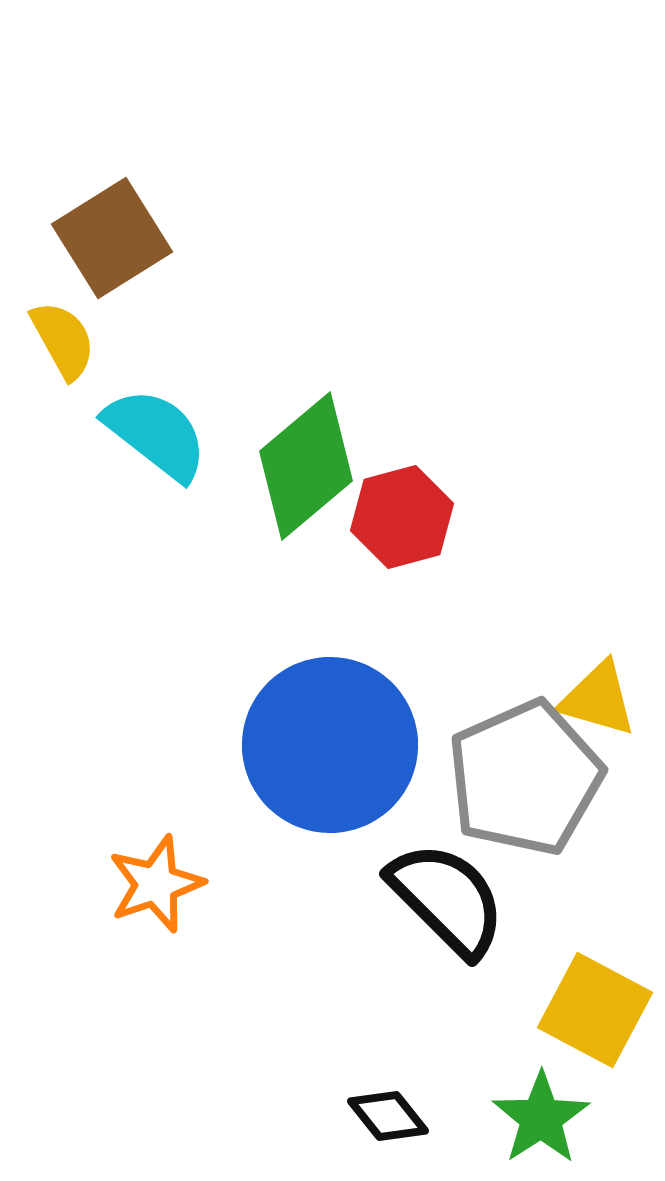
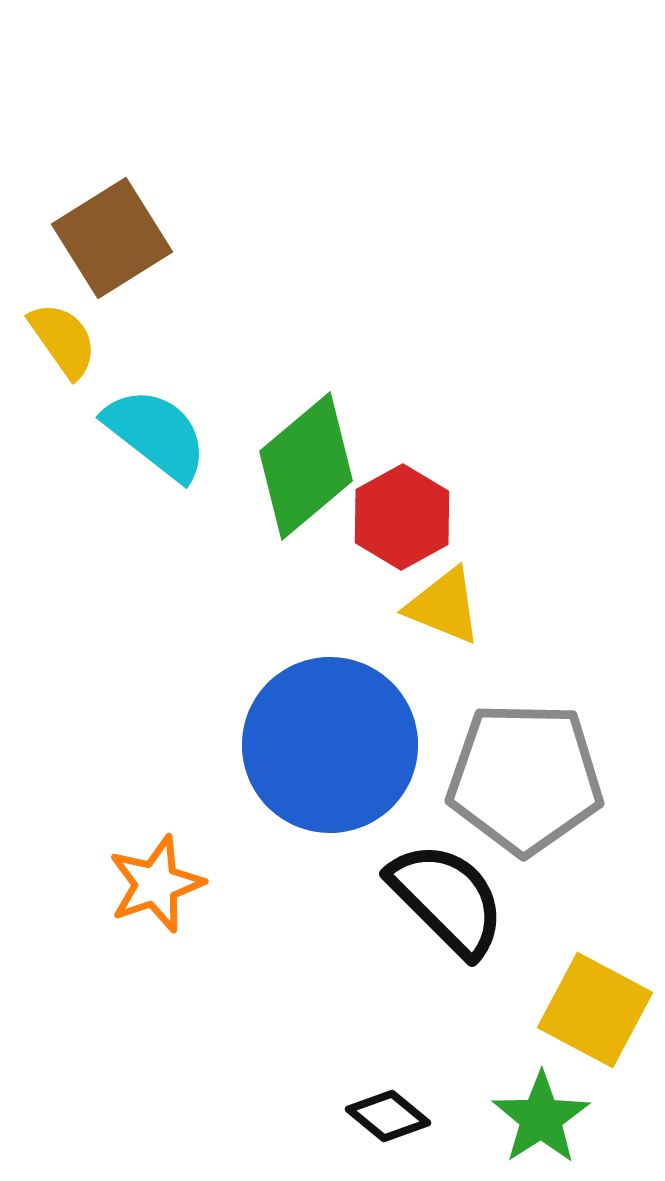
yellow semicircle: rotated 6 degrees counterclockwise
red hexagon: rotated 14 degrees counterclockwise
yellow triangle: moved 154 px left, 93 px up; rotated 6 degrees clockwise
gray pentagon: rotated 25 degrees clockwise
black diamond: rotated 12 degrees counterclockwise
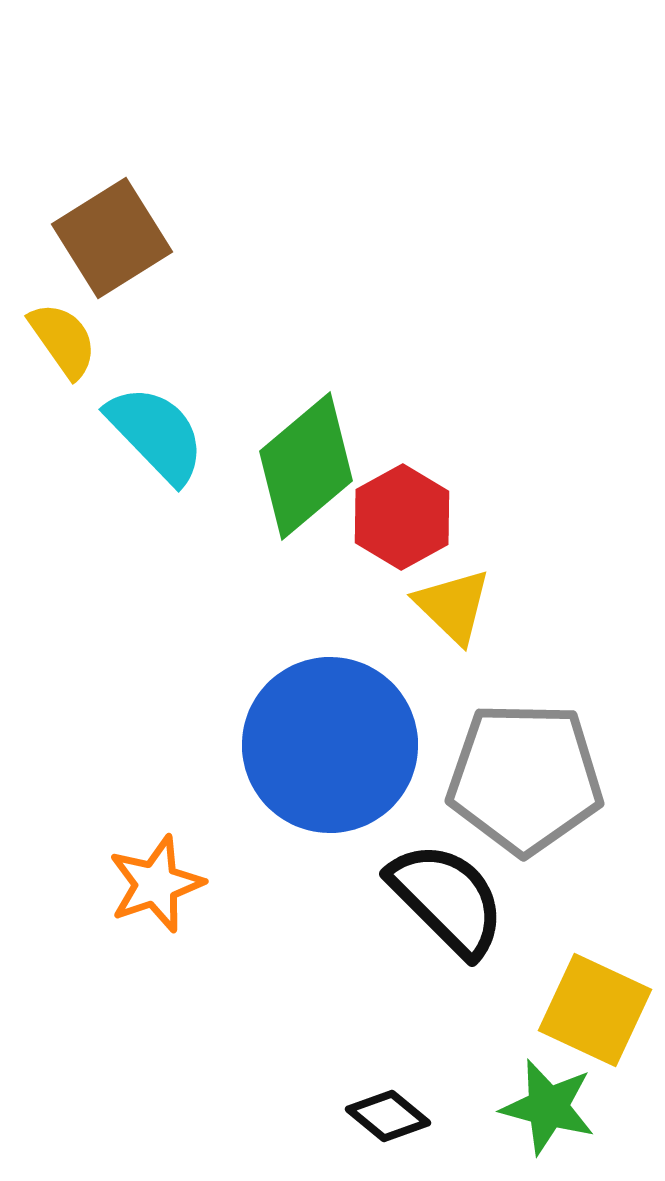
cyan semicircle: rotated 8 degrees clockwise
yellow triangle: moved 9 px right; rotated 22 degrees clockwise
yellow square: rotated 3 degrees counterclockwise
green star: moved 7 px right, 11 px up; rotated 24 degrees counterclockwise
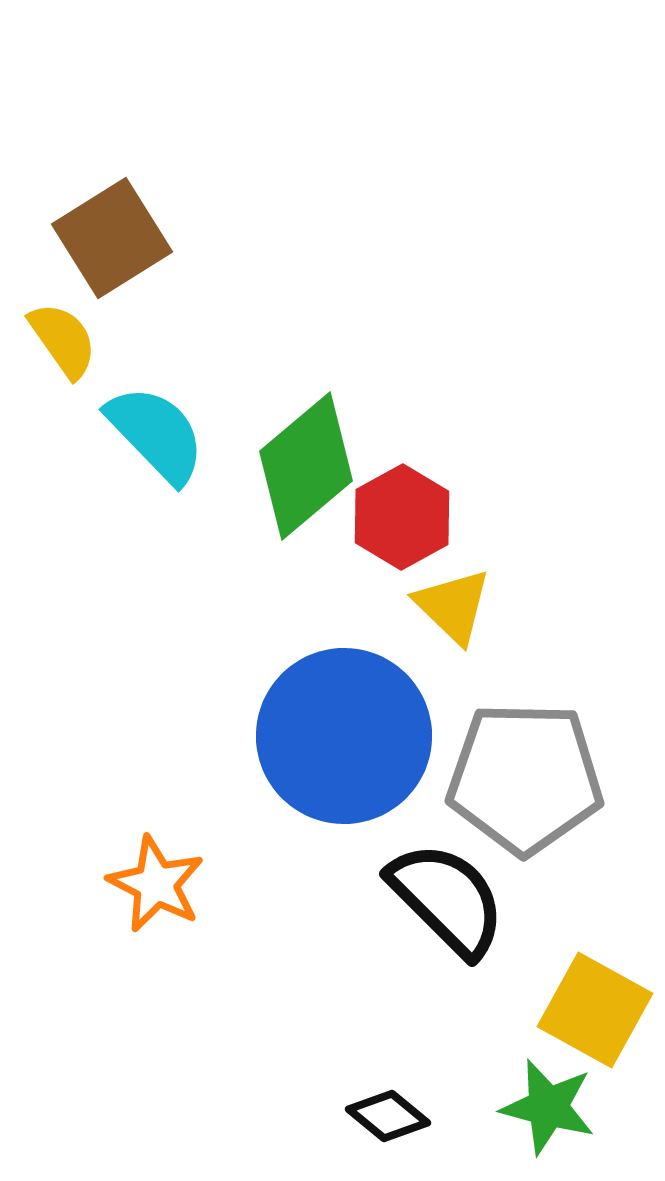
blue circle: moved 14 px right, 9 px up
orange star: rotated 26 degrees counterclockwise
yellow square: rotated 4 degrees clockwise
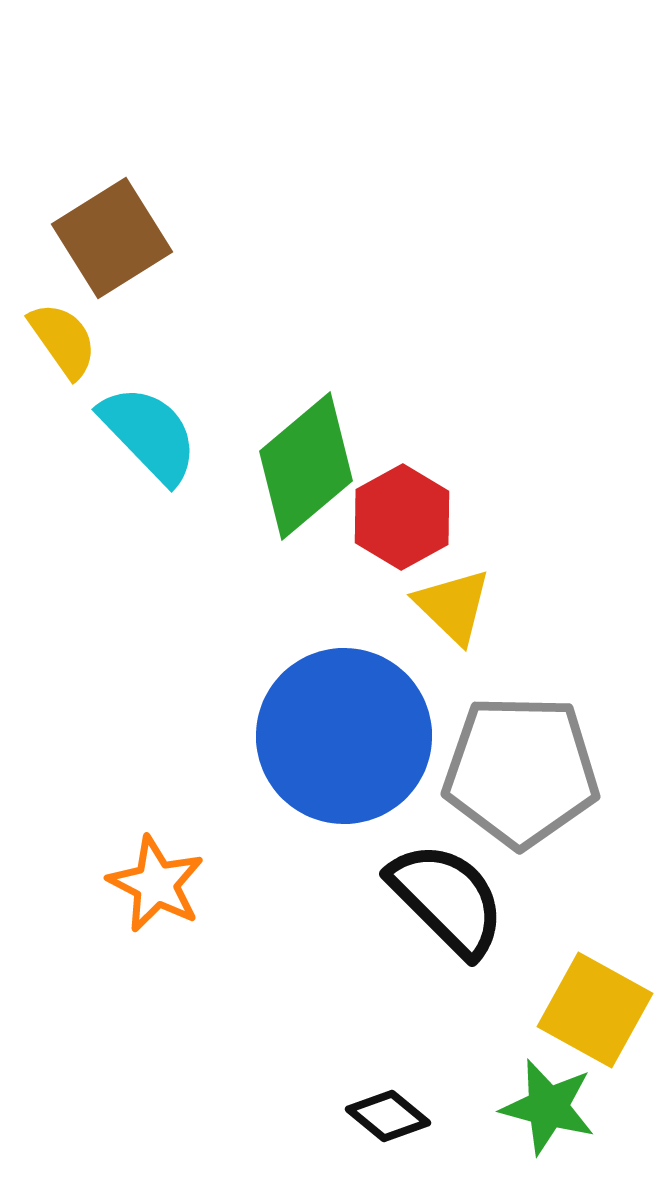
cyan semicircle: moved 7 px left
gray pentagon: moved 4 px left, 7 px up
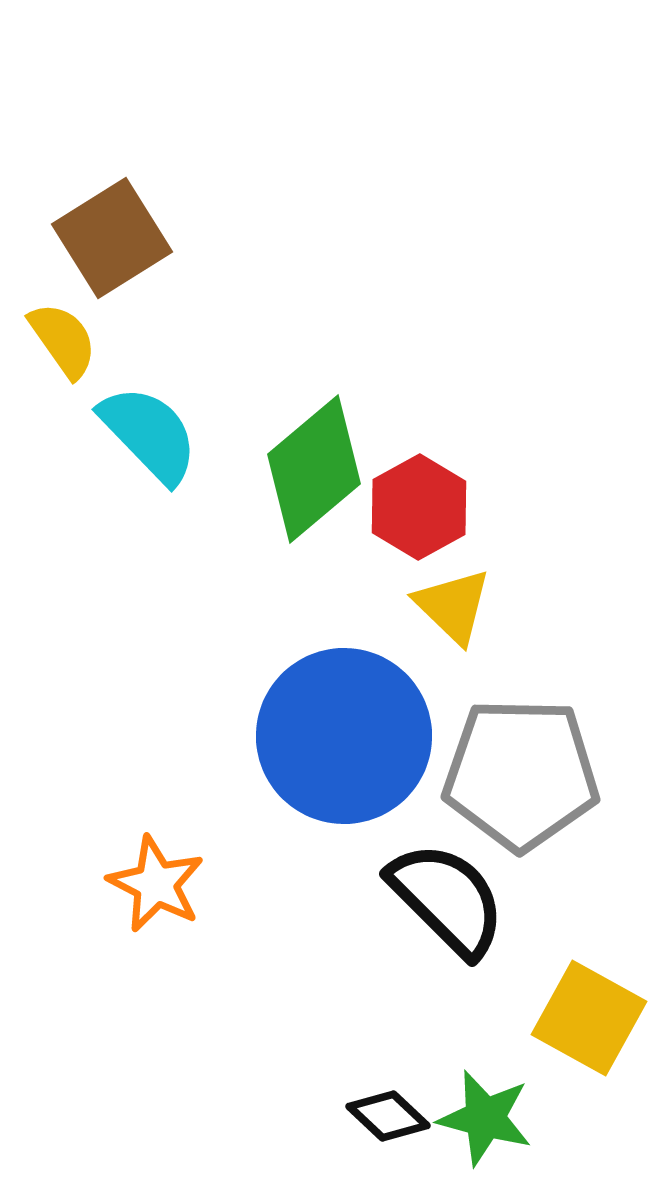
green diamond: moved 8 px right, 3 px down
red hexagon: moved 17 px right, 10 px up
gray pentagon: moved 3 px down
yellow square: moved 6 px left, 8 px down
green star: moved 63 px left, 11 px down
black diamond: rotated 4 degrees clockwise
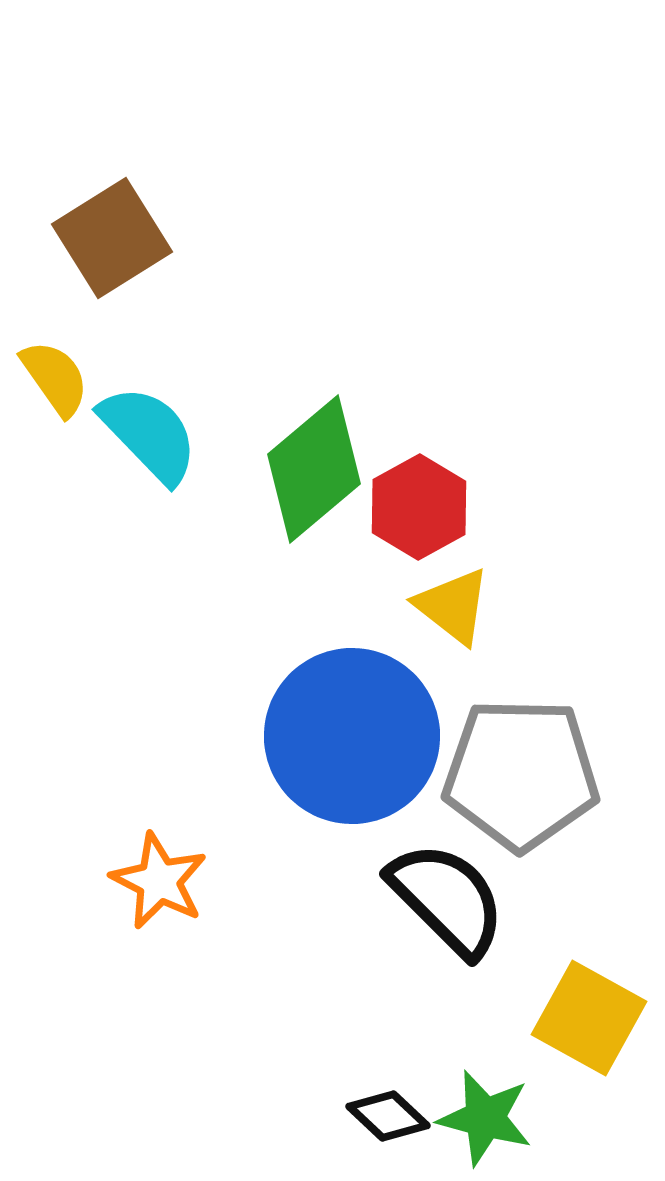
yellow semicircle: moved 8 px left, 38 px down
yellow triangle: rotated 6 degrees counterclockwise
blue circle: moved 8 px right
orange star: moved 3 px right, 3 px up
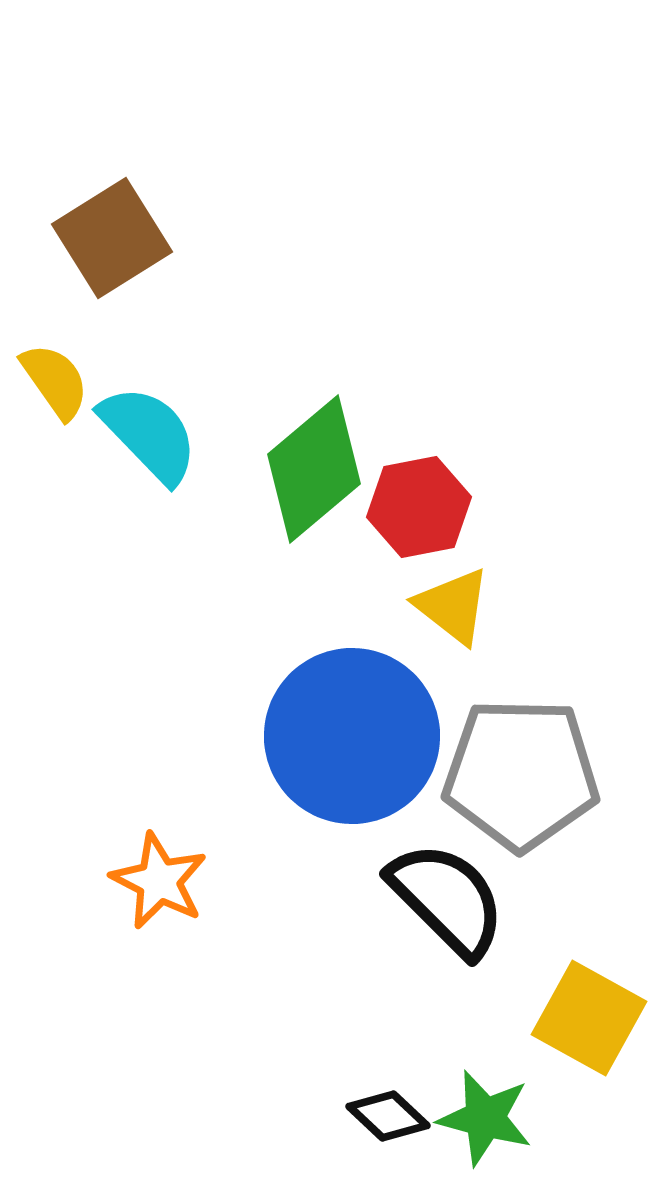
yellow semicircle: moved 3 px down
red hexagon: rotated 18 degrees clockwise
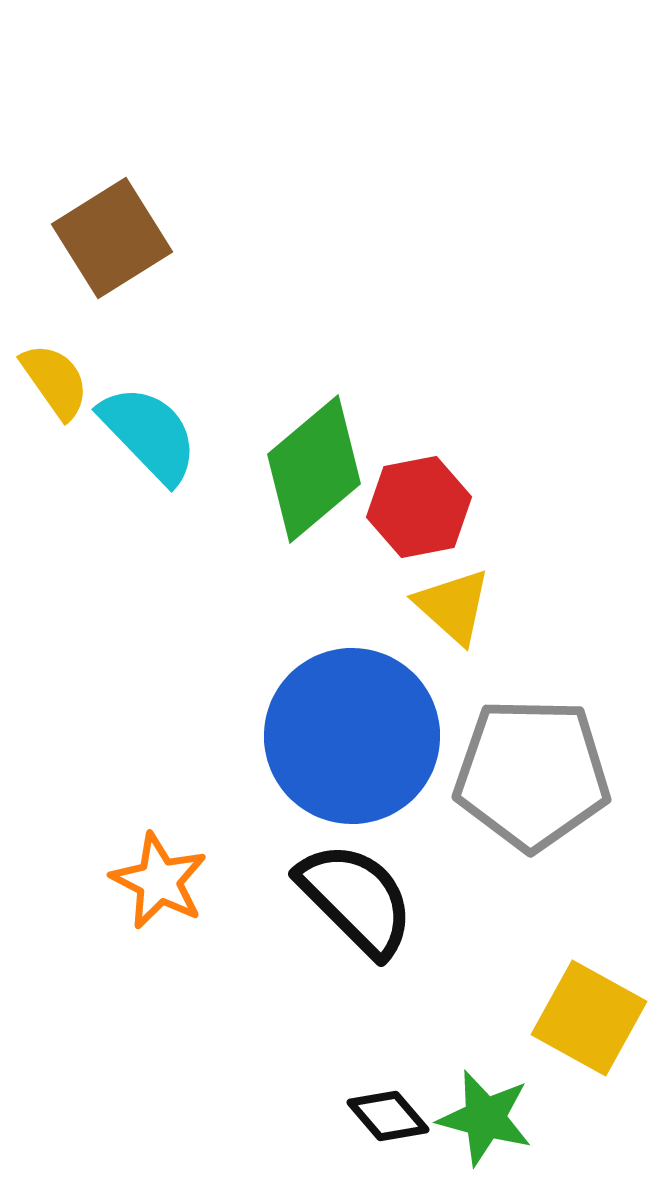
yellow triangle: rotated 4 degrees clockwise
gray pentagon: moved 11 px right
black semicircle: moved 91 px left
black diamond: rotated 6 degrees clockwise
